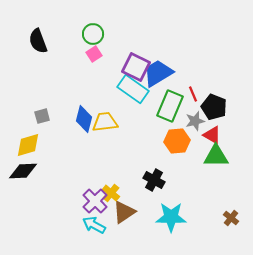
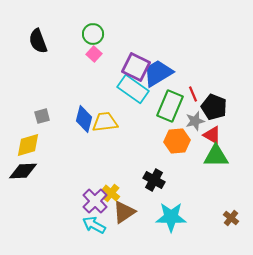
pink square: rotated 14 degrees counterclockwise
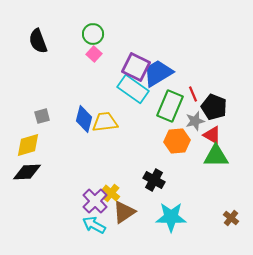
black diamond: moved 4 px right, 1 px down
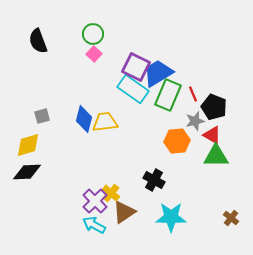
green rectangle: moved 2 px left, 11 px up
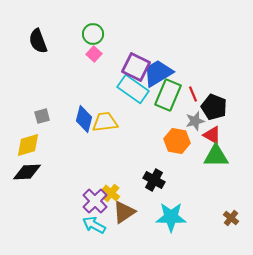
orange hexagon: rotated 15 degrees clockwise
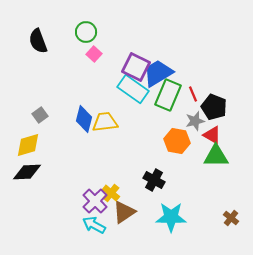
green circle: moved 7 px left, 2 px up
gray square: moved 2 px left, 1 px up; rotated 21 degrees counterclockwise
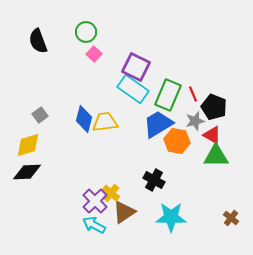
blue trapezoid: moved 51 px down
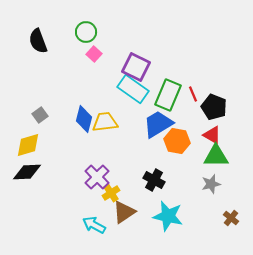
gray star: moved 16 px right, 63 px down
yellow cross: rotated 18 degrees clockwise
purple cross: moved 2 px right, 24 px up
cyan star: moved 3 px left, 1 px up; rotated 12 degrees clockwise
